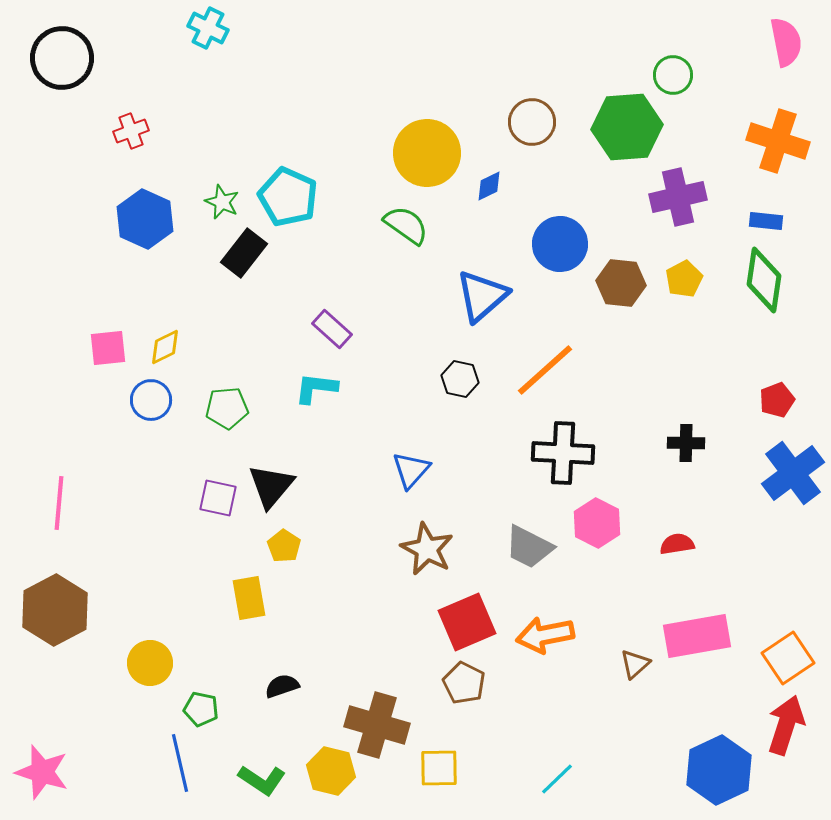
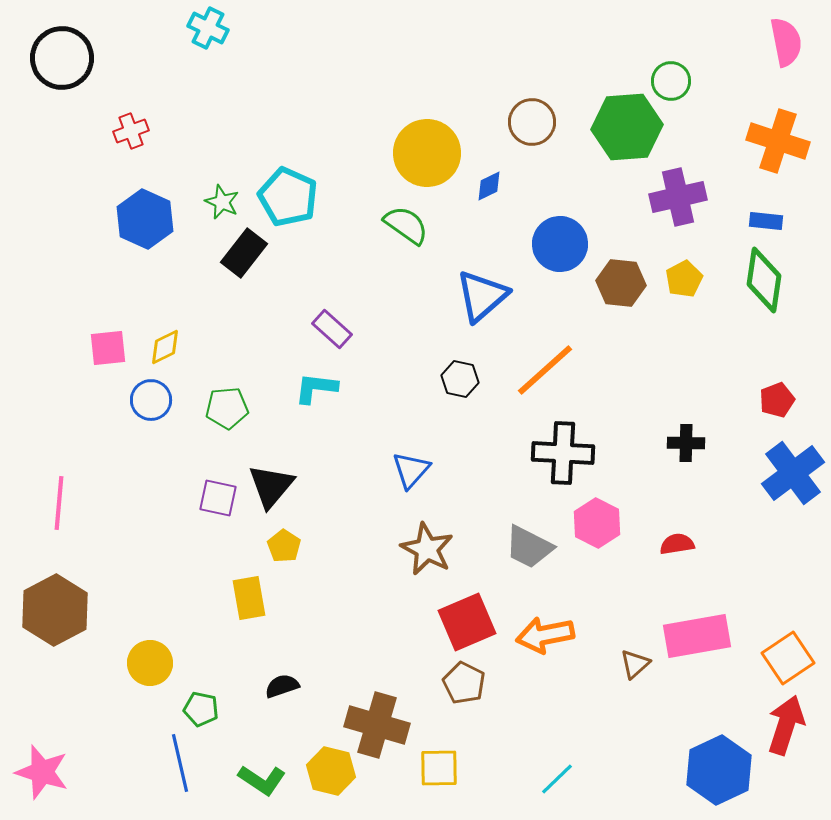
green circle at (673, 75): moved 2 px left, 6 px down
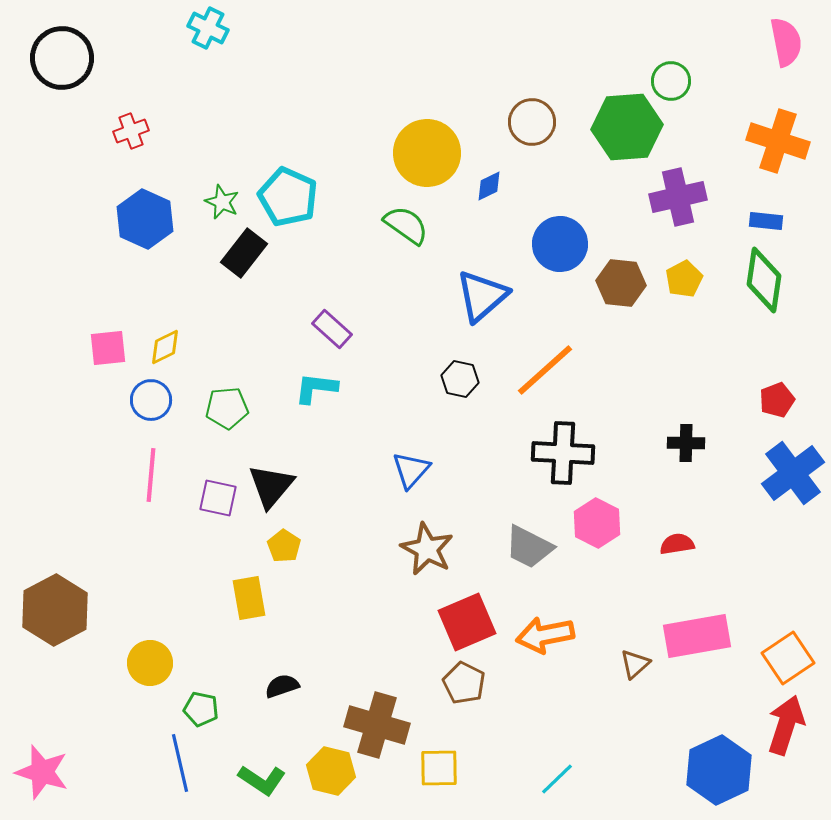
pink line at (59, 503): moved 92 px right, 28 px up
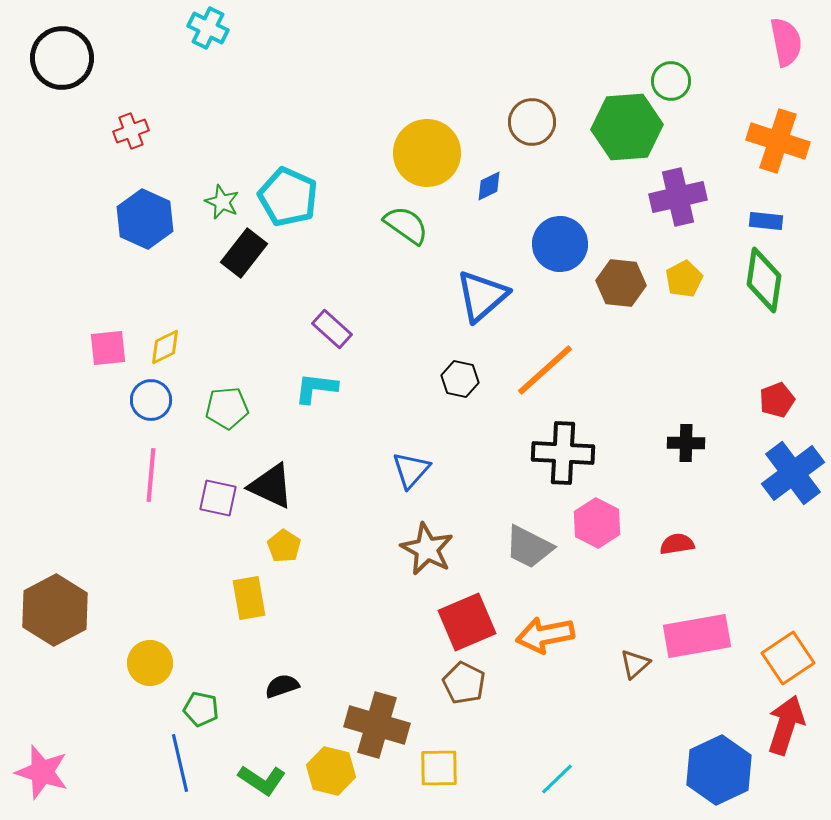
black triangle at (271, 486): rotated 45 degrees counterclockwise
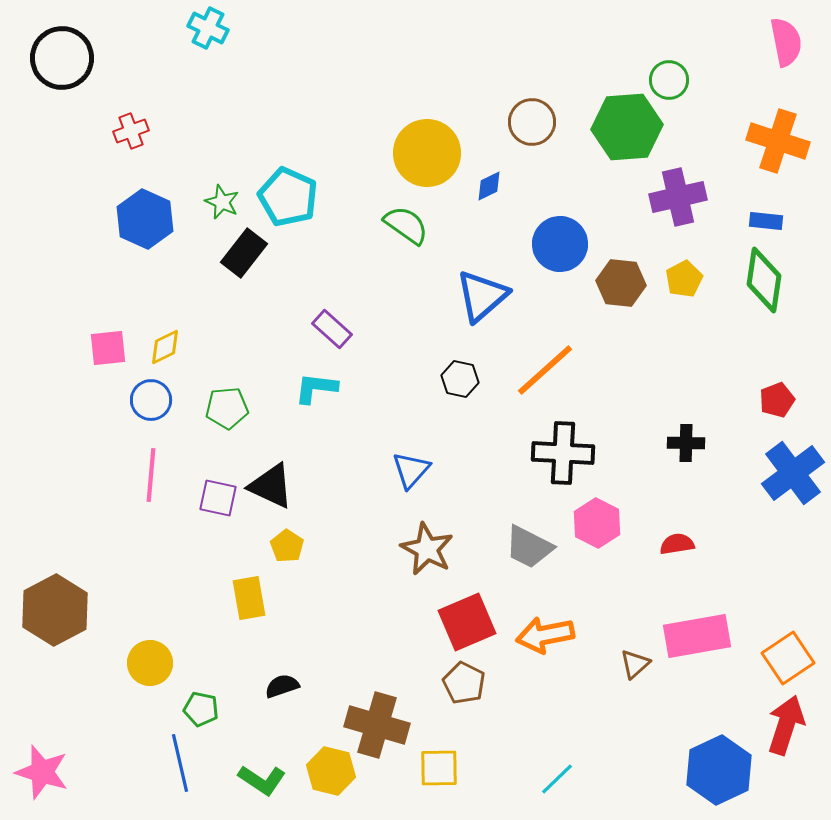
green circle at (671, 81): moved 2 px left, 1 px up
yellow pentagon at (284, 546): moved 3 px right
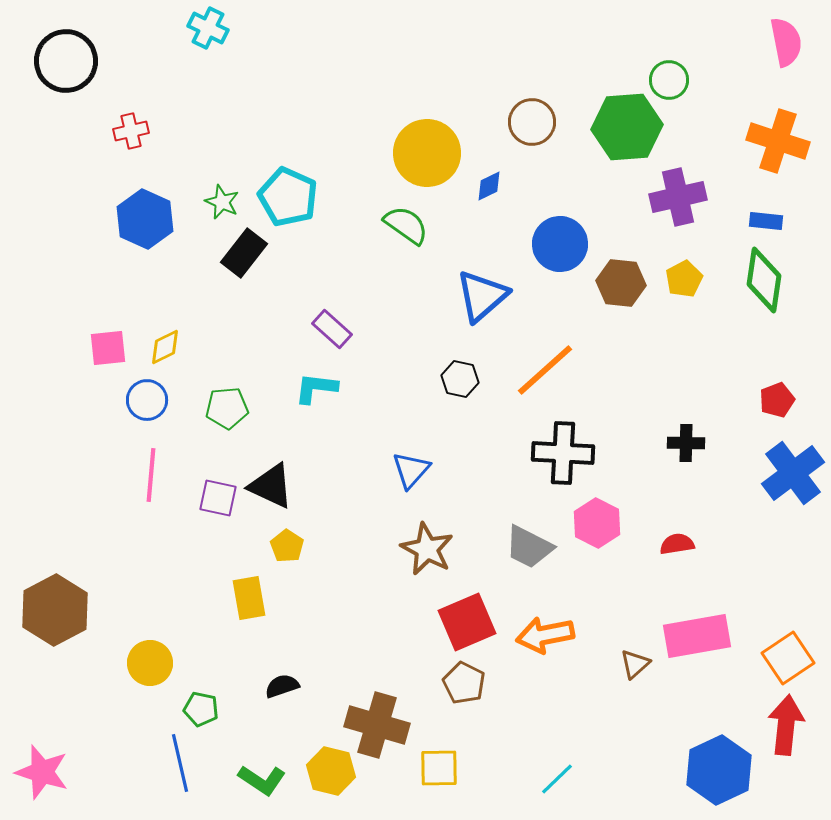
black circle at (62, 58): moved 4 px right, 3 px down
red cross at (131, 131): rotated 8 degrees clockwise
blue circle at (151, 400): moved 4 px left
red arrow at (786, 725): rotated 12 degrees counterclockwise
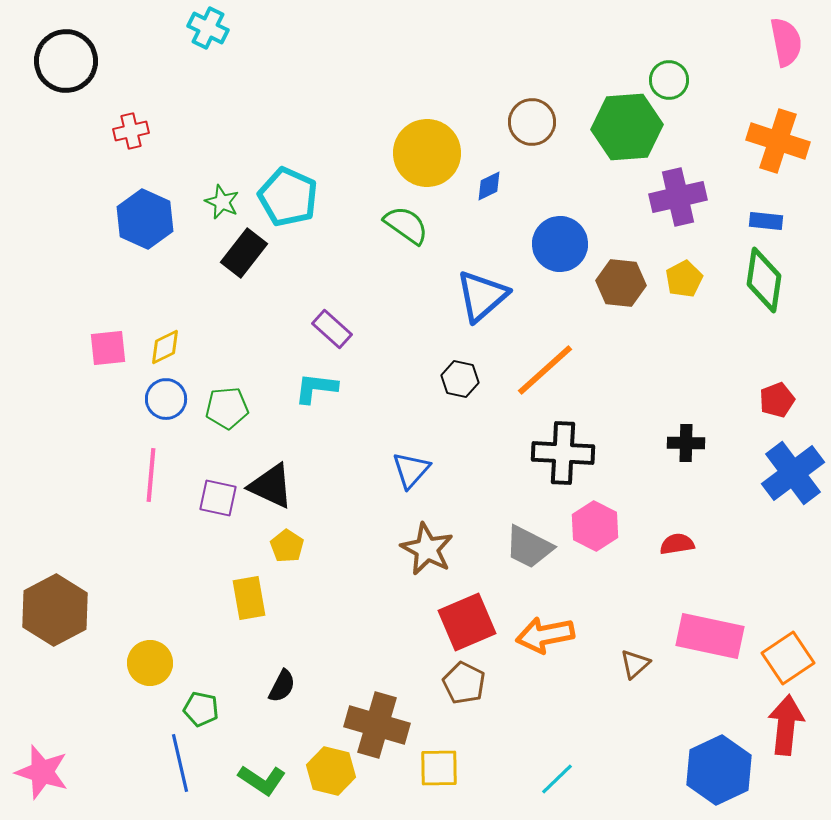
blue circle at (147, 400): moved 19 px right, 1 px up
pink hexagon at (597, 523): moved 2 px left, 3 px down
pink rectangle at (697, 636): moved 13 px right; rotated 22 degrees clockwise
black semicircle at (282, 686): rotated 136 degrees clockwise
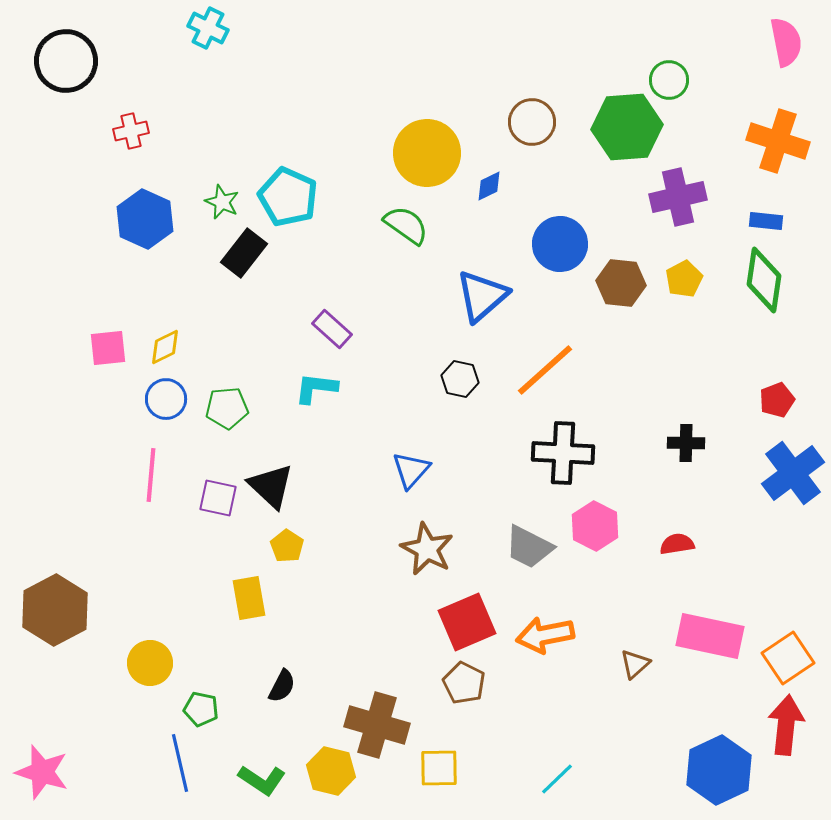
black triangle at (271, 486): rotated 18 degrees clockwise
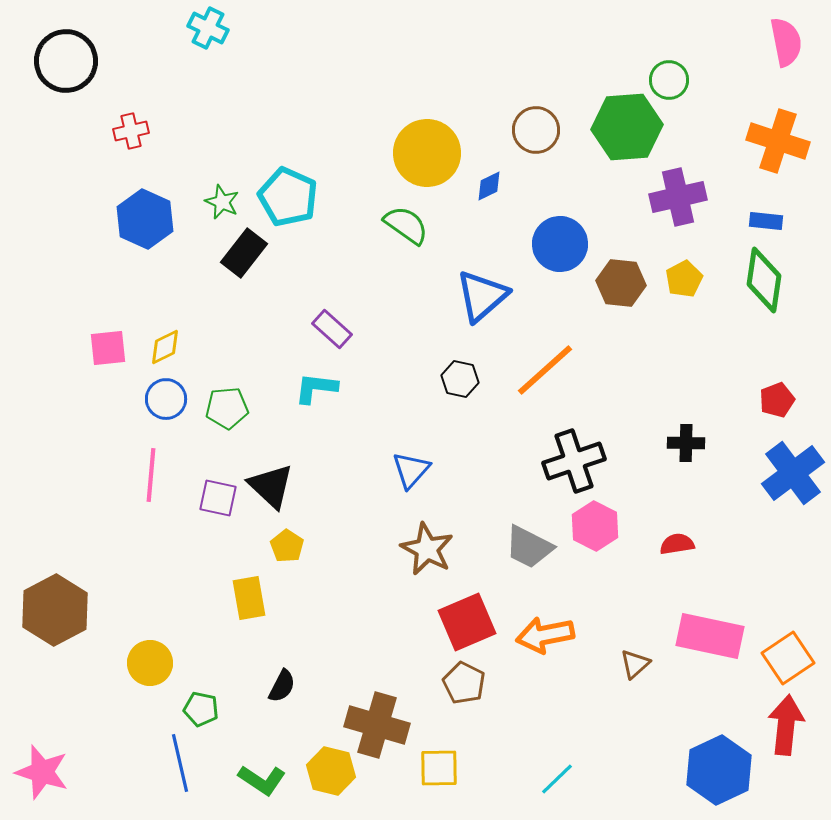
brown circle at (532, 122): moved 4 px right, 8 px down
black cross at (563, 453): moved 11 px right, 8 px down; rotated 22 degrees counterclockwise
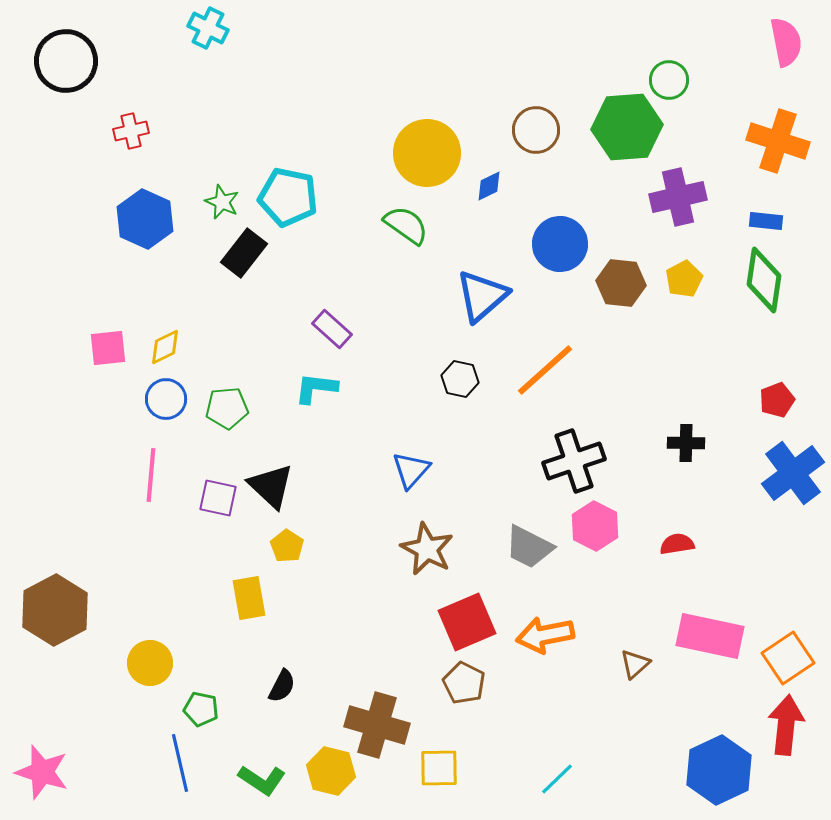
cyan pentagon at (288, 197): rotated 12 degrees counterclockwise
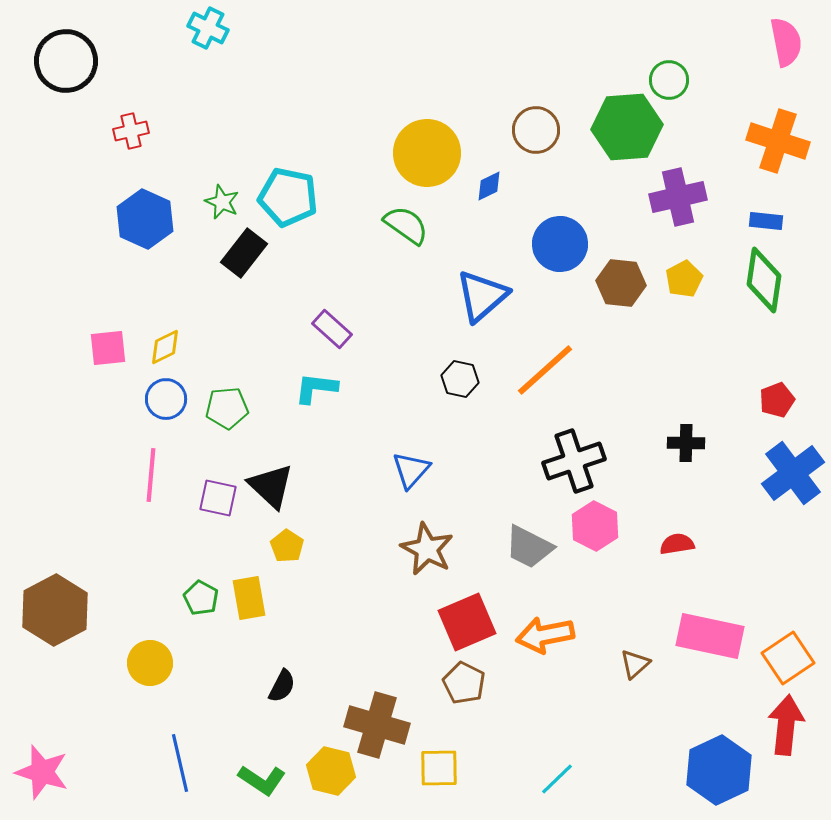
green pentagon at (201, 709): moved 111 px up; rotated 16 degrees clockwise
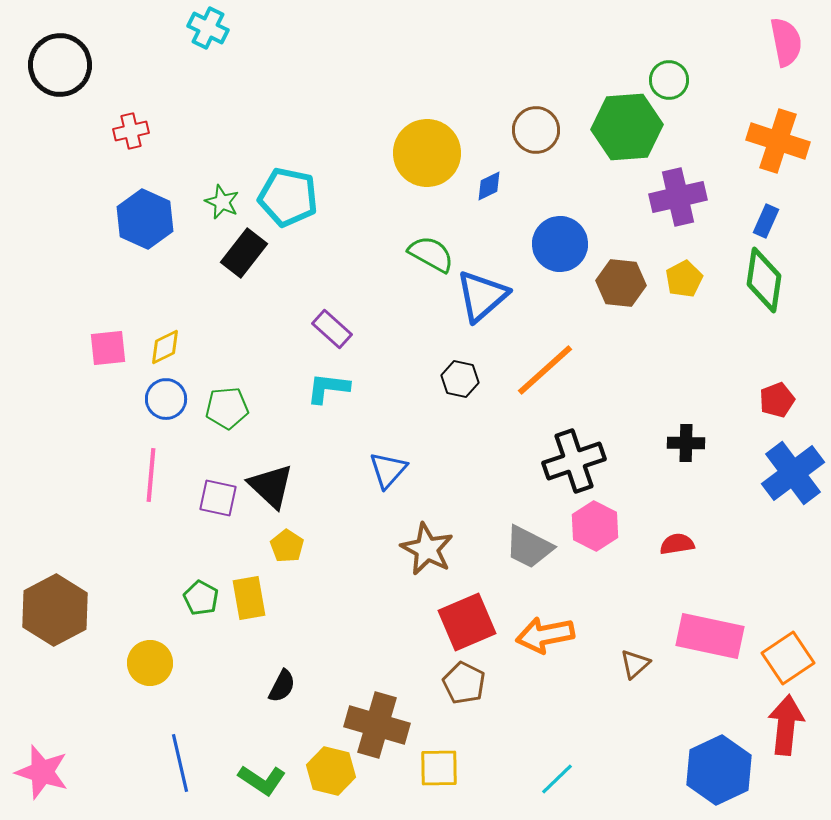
black circle at (66, 61): moved 6 px left, 4 px down
blue rectangle at (766, 221): rotated 72 degrees counterclockwise
green semicircle at (406, 225): moved 25 px right, 29 px down; rotated 6 degrees counterclockwise
cyan L-shape at (316, 388): moved 12 px right
blue triangle at (411, 470): moved 23 px left
